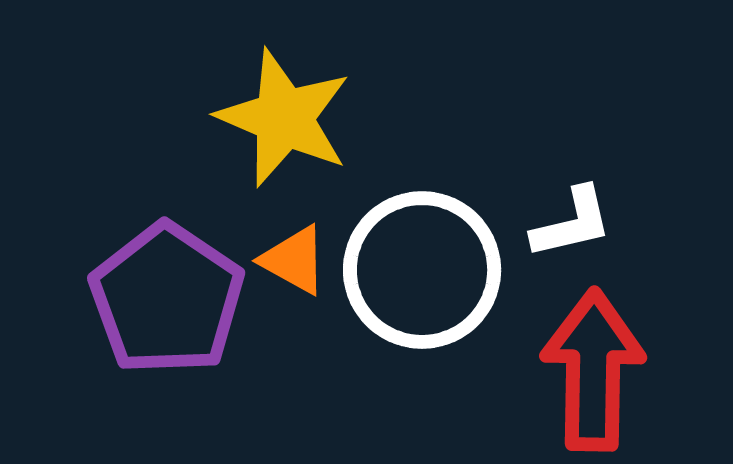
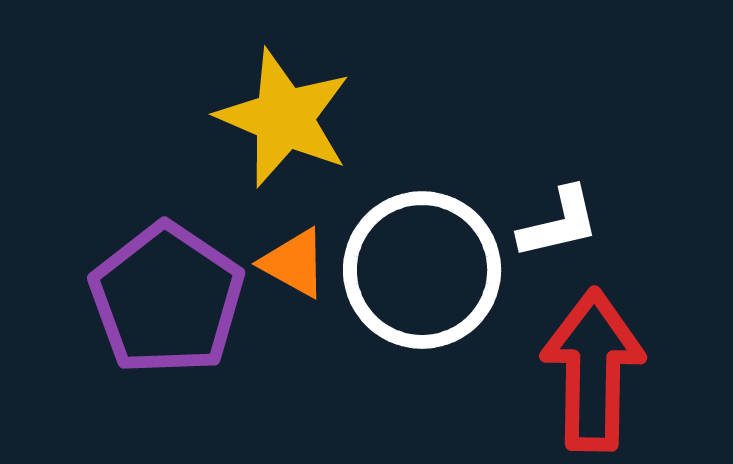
white L-shape: moved 13 px left
orange triangle: moved 3 px down
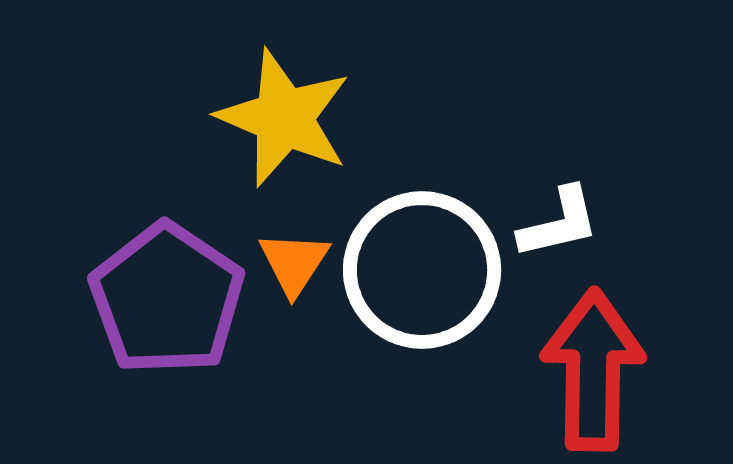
orange triangle: rotated 34 degrees clockwise
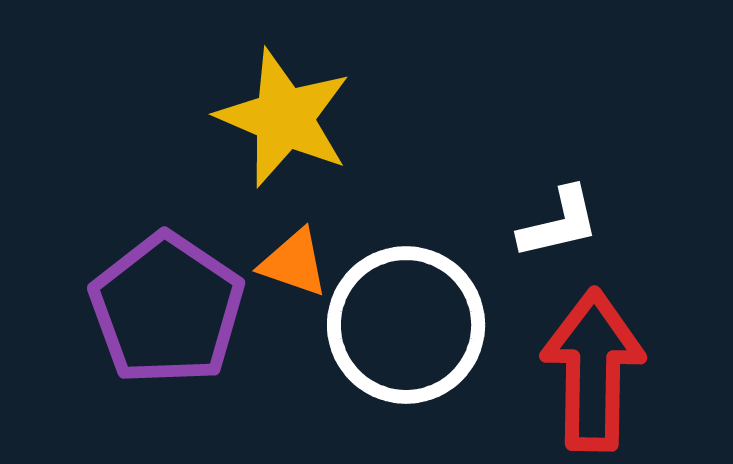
orange triangle: rotated 44 degrees counterclockwise
white circle: moved 16 px left, 55 px down
purple pentagon: moved 10 px down
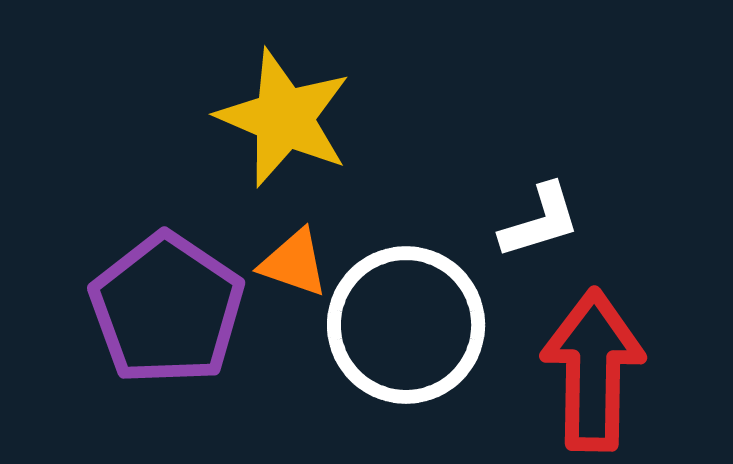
white L-shape: moved 19 px left, 2 px up; rotated 4 degrees counterclockwise
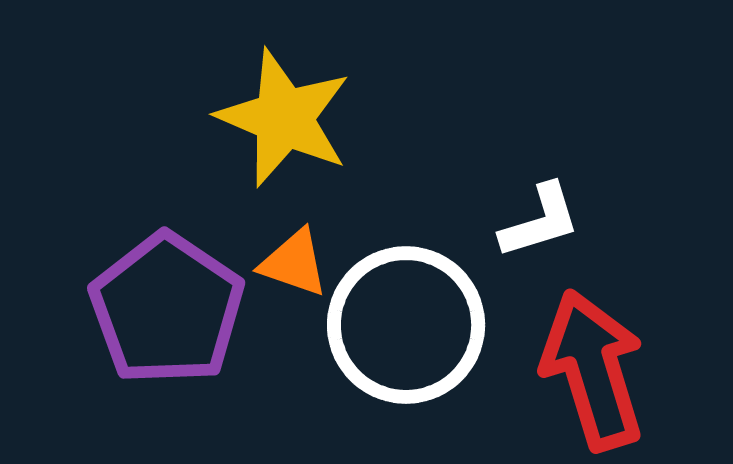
red arrow: rotated 18 degrees counterclockwise
